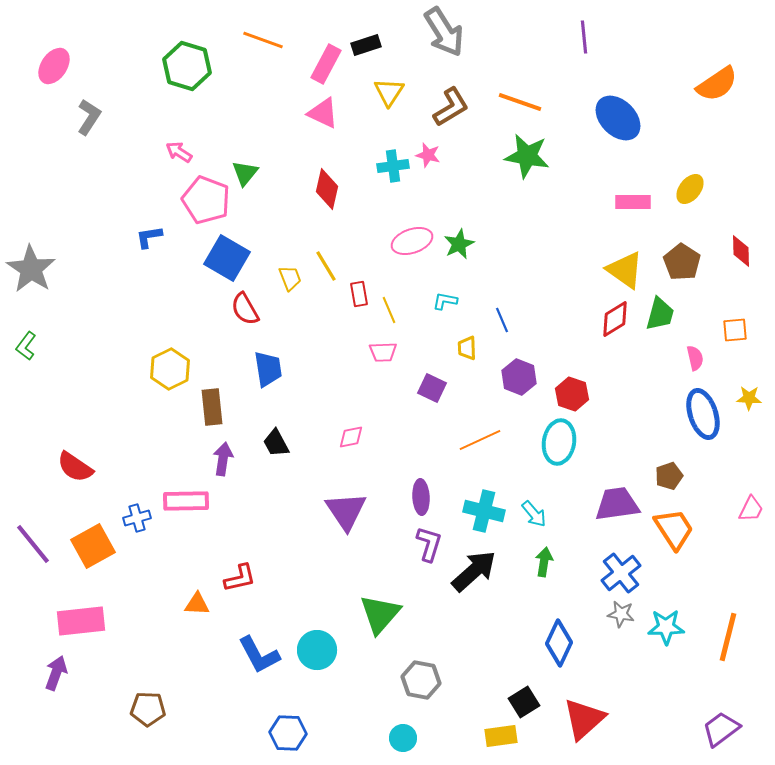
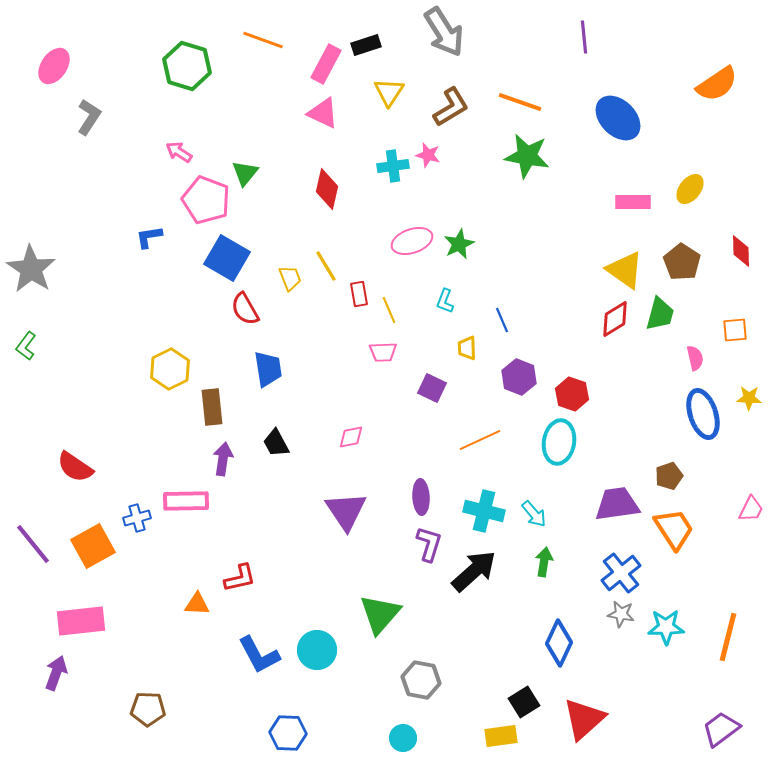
cyan L-shape at (445, 301): rotated 80 degrees counterclockwise
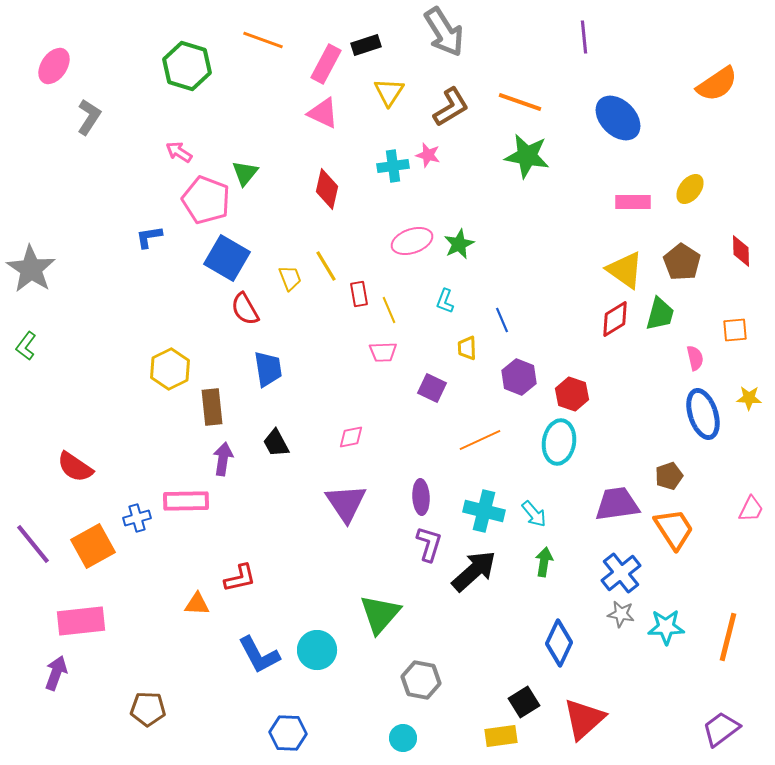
purple triangle at (346, 511): moved 8 px up
